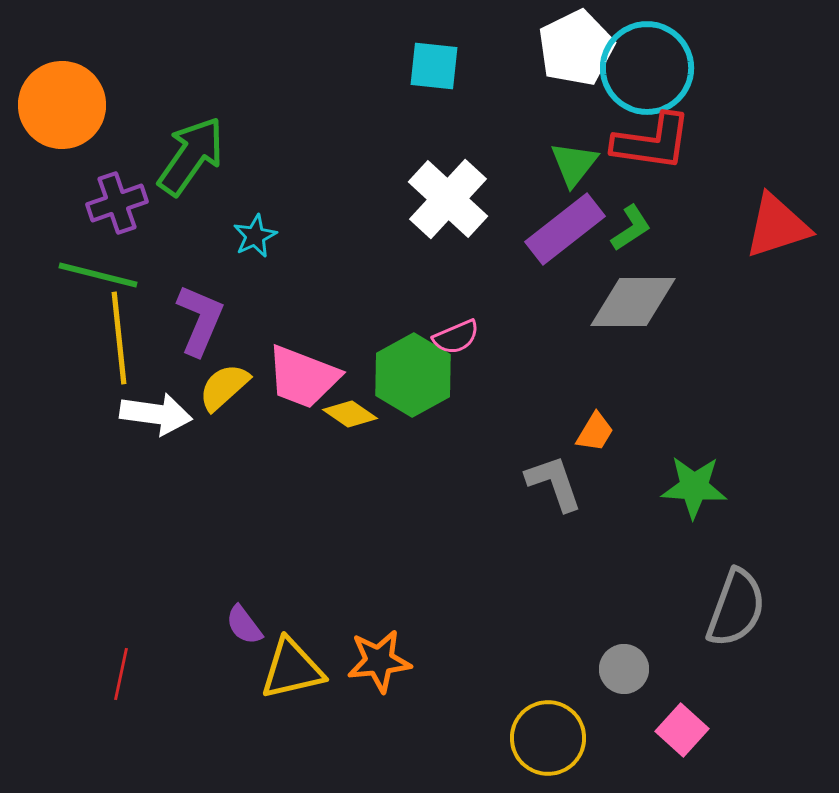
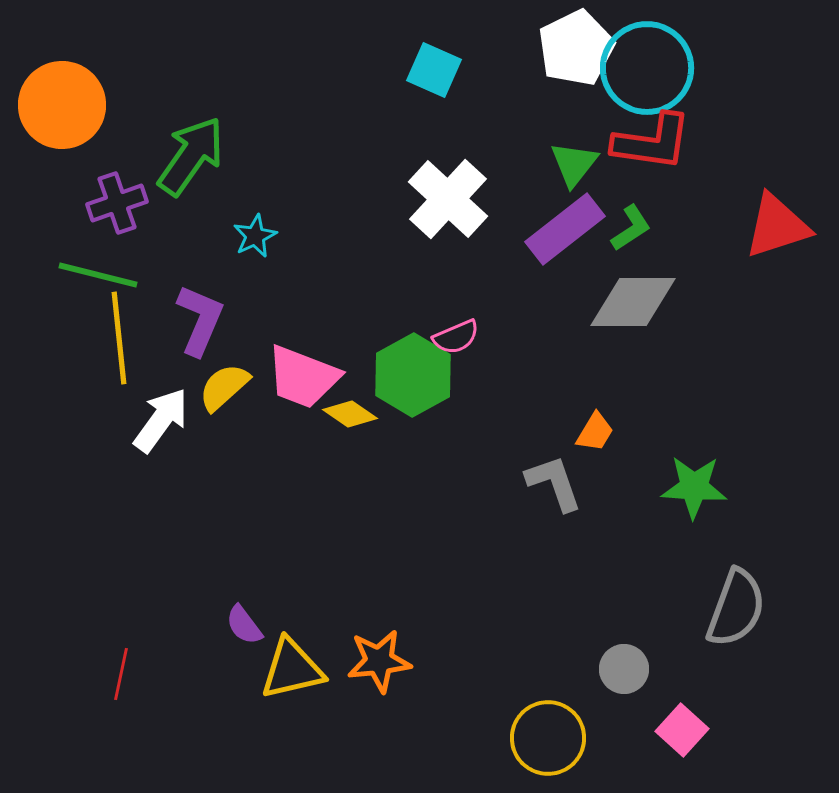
cyan square: moved 4 px down; rotated 18 degrees clockwise
white arrow: moved 5 px right, 6 px down; rotated 62 degrees counterclockwise
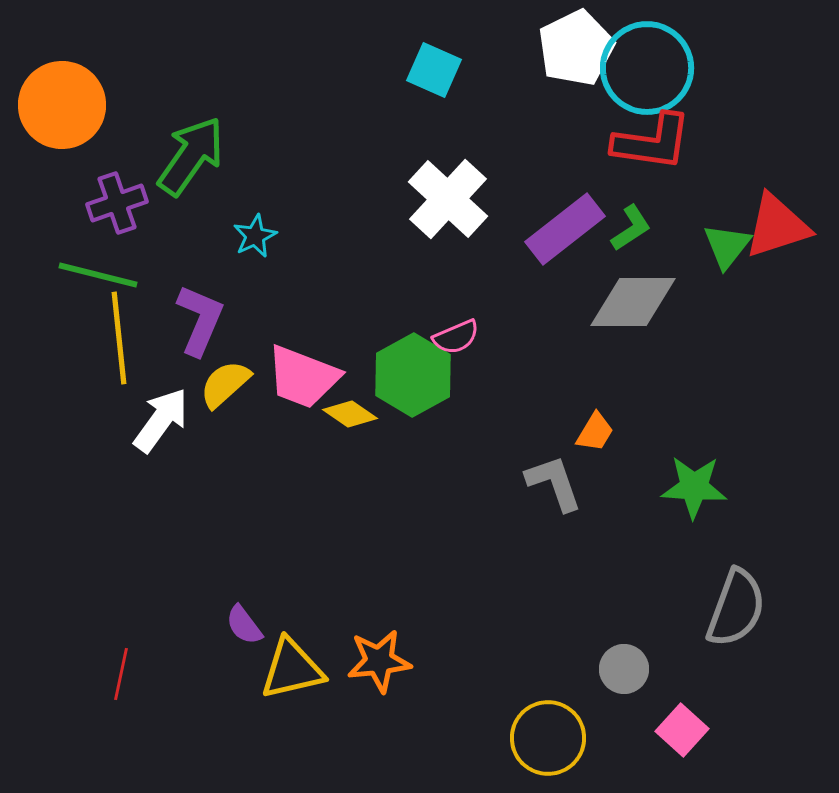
green triangle: moved 153 px right, 82 px down
yellow semicircle: moved 1 px right, 3 px up
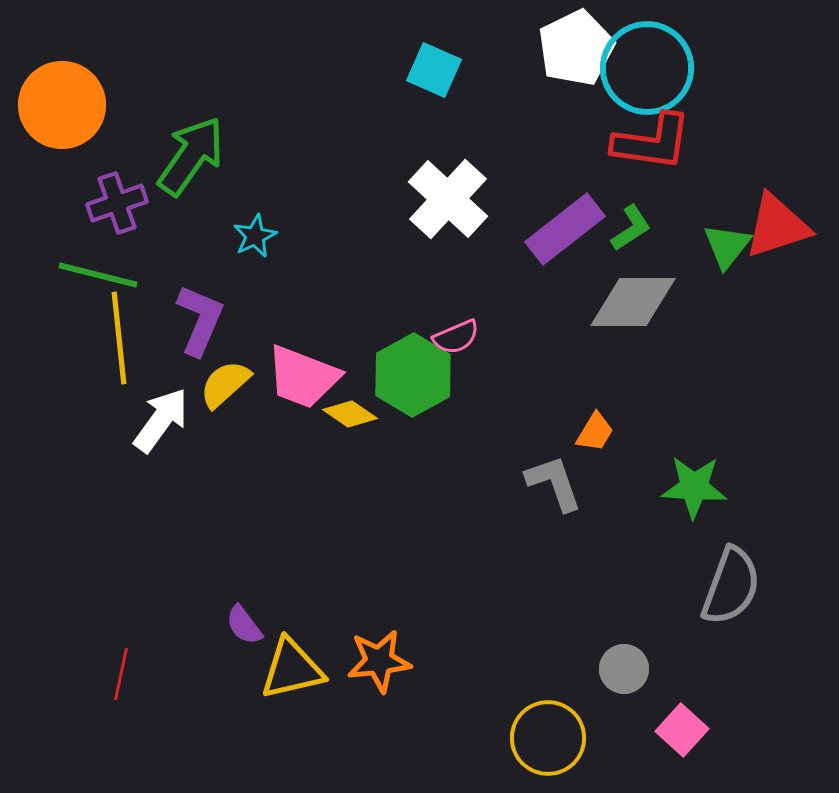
gray semicircle: moved 5 px left, 22 px up
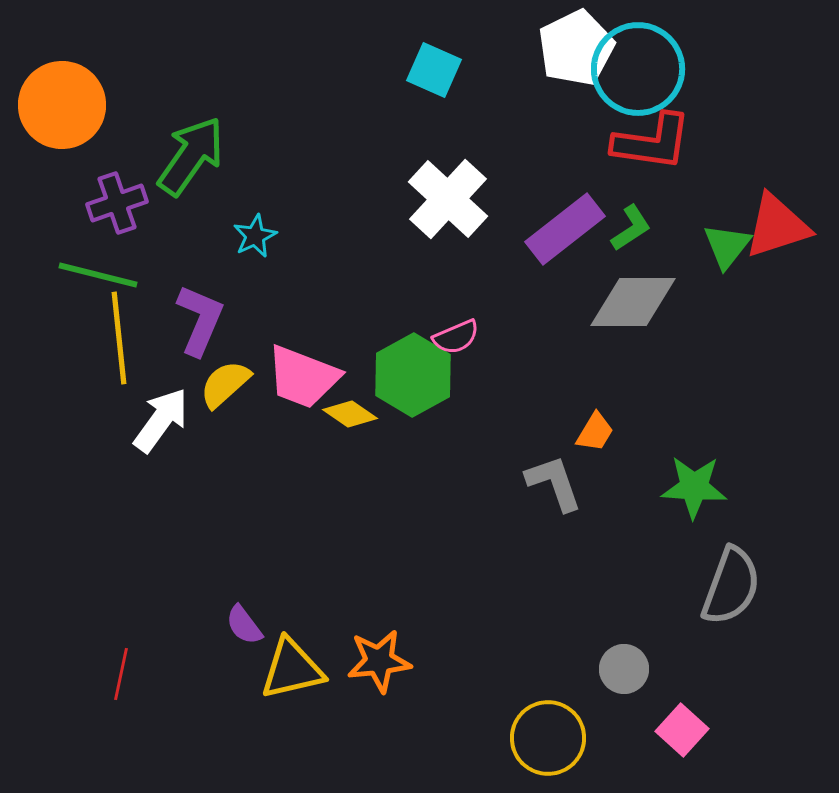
cyan circle: moved 9 px left, 1 px down
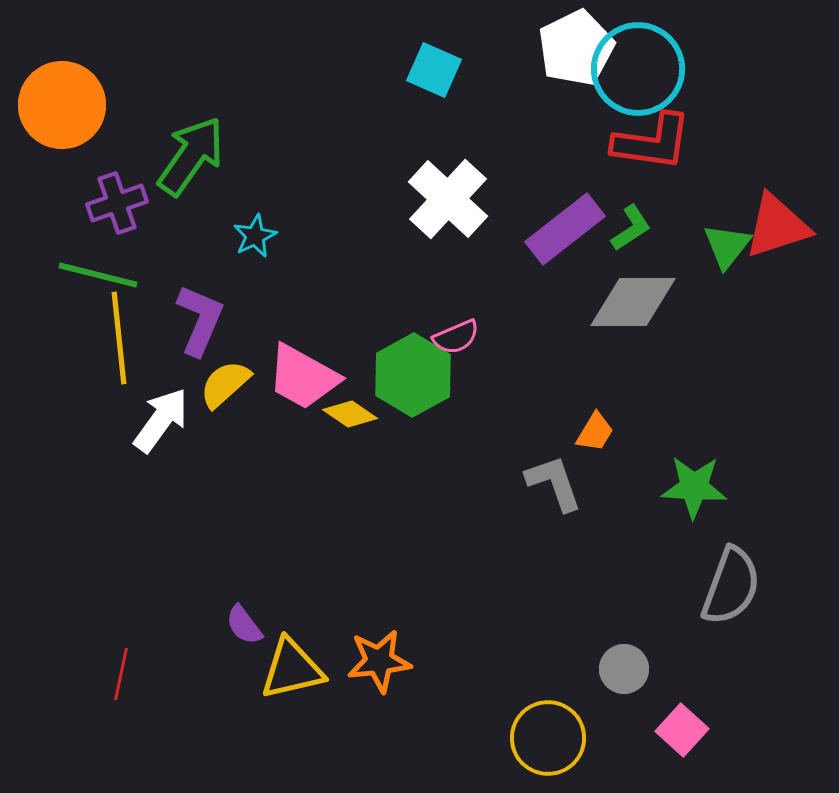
pink trapezoid: rotated 8 degrees clockwise
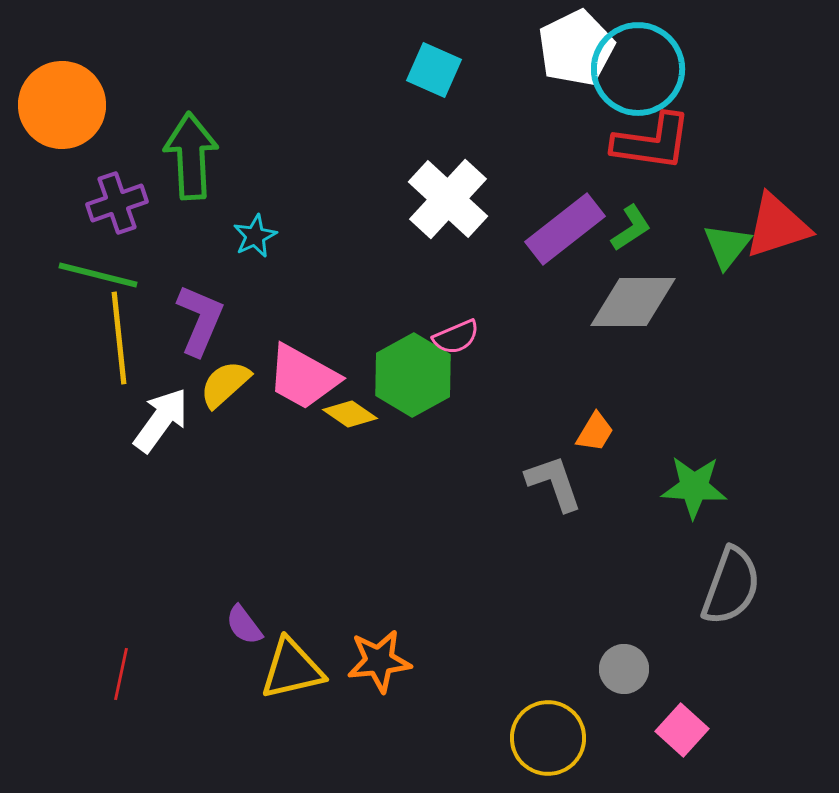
green arrow: rotated 38 degrees counterclockwise
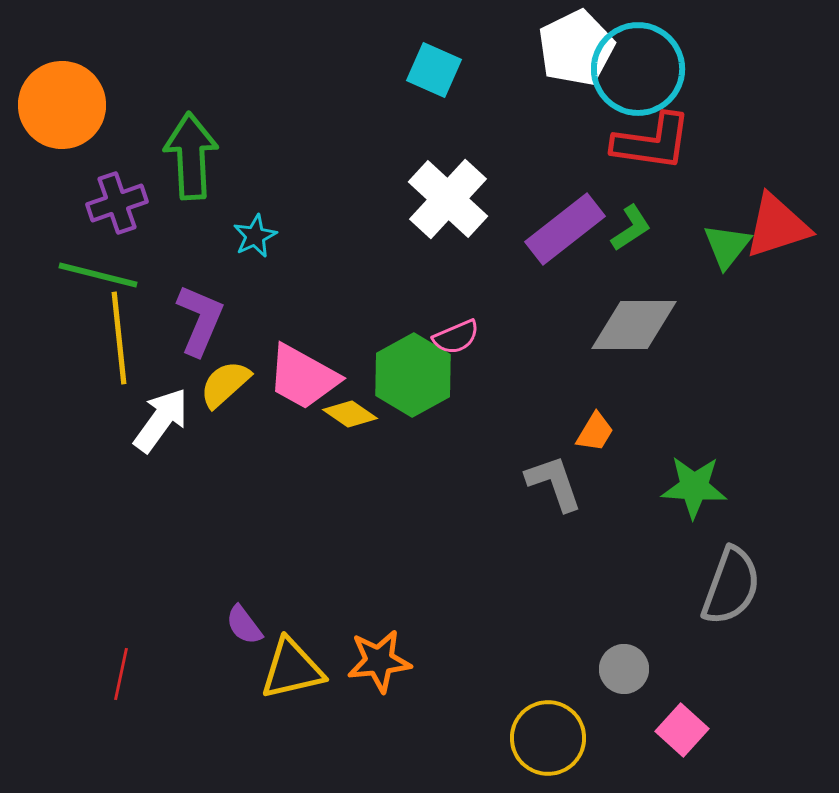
gray diamond: moved 1 px right, 23 px down
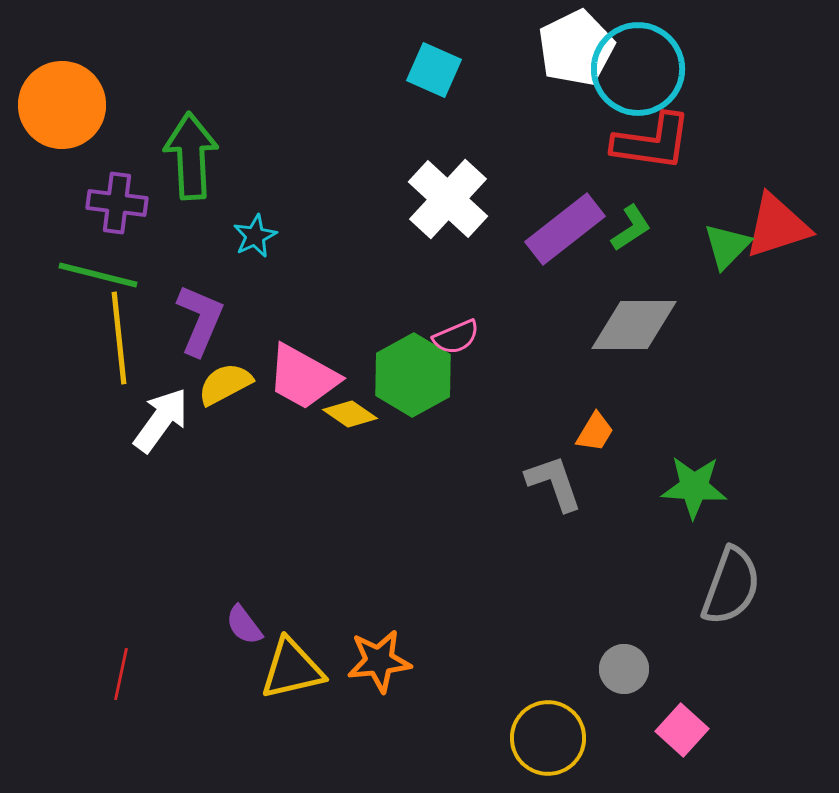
purple cross: rotated 26 degrees clockwise
green triangle: rotated 6 degrees clockwise
yellow semicircle: rotated 14 degrees clockwise
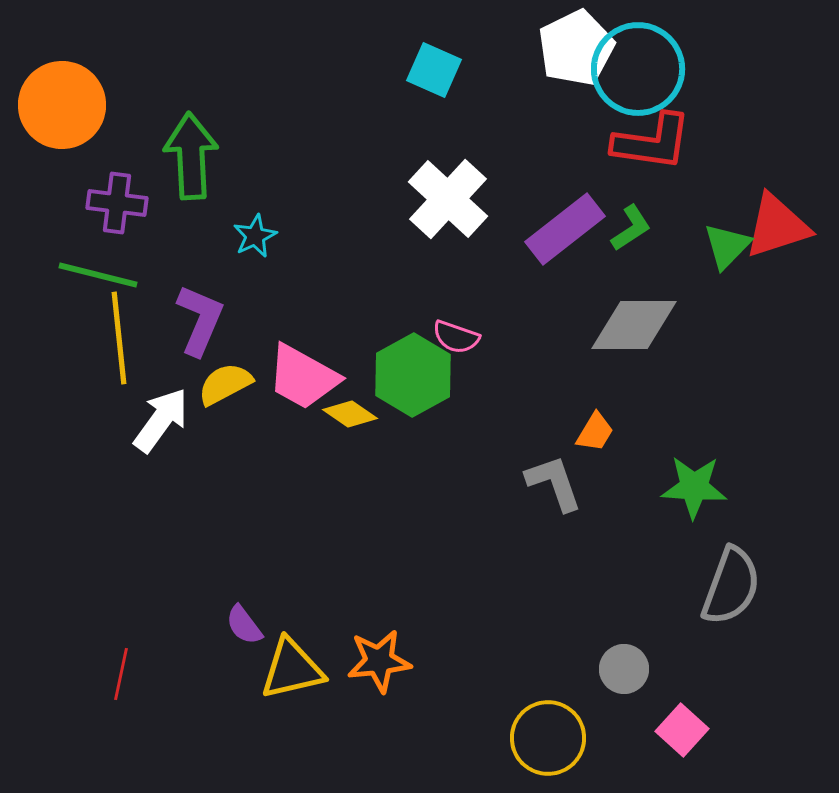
pink semicircle: rotated 42 degrees clockwise
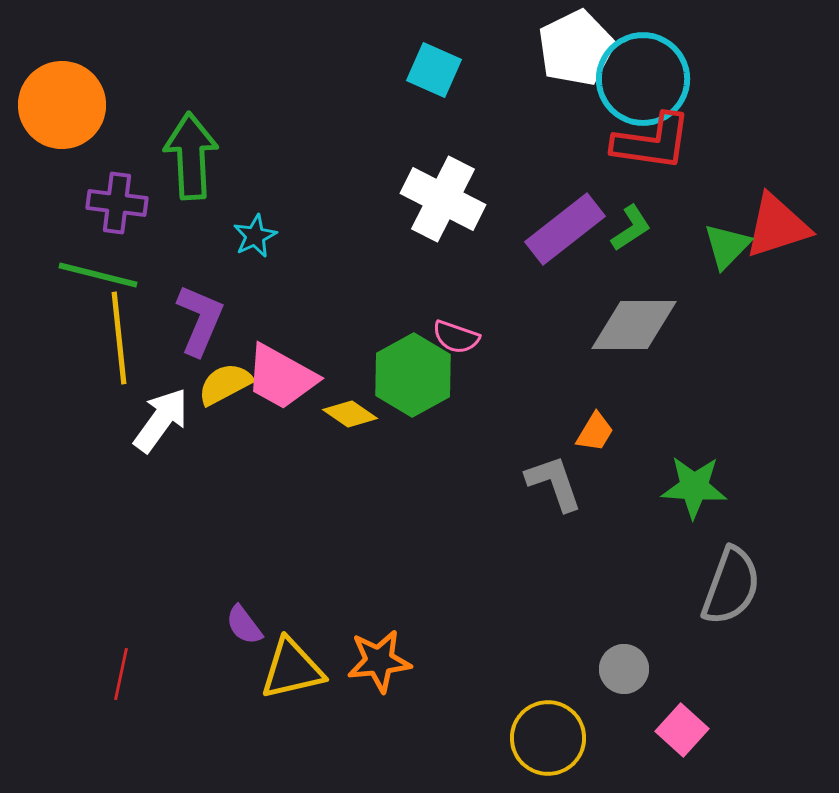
cyan circle: moved 5 px right, 10 px down
white cross: moved 5 px left; rotated 16 degrees counterclockwise
pink trapezoid: moved 22 px left
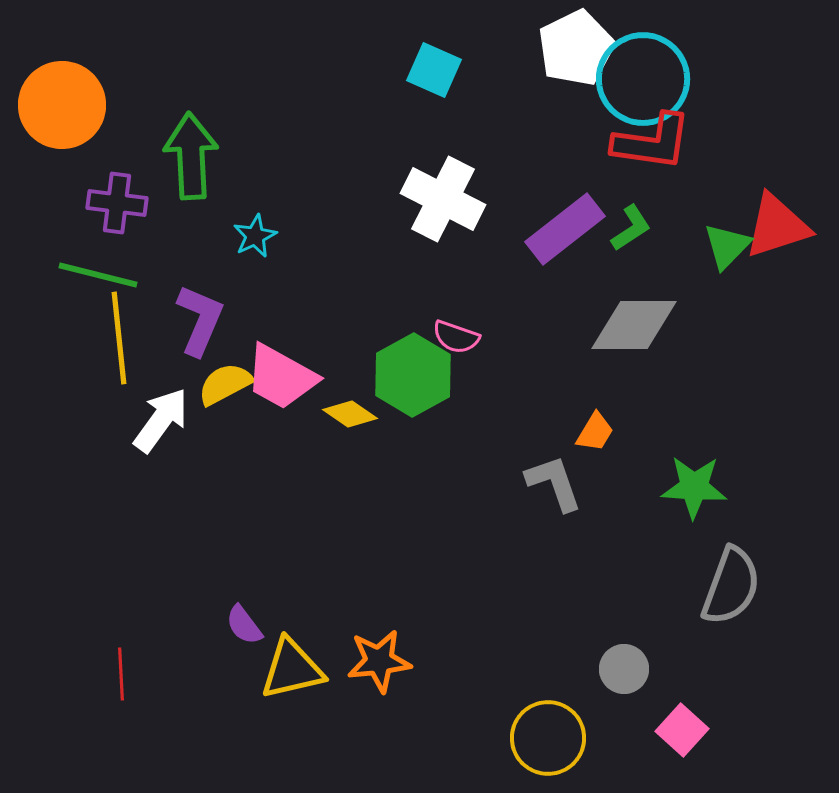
red line: rotated 15 degrees counterclockwise
